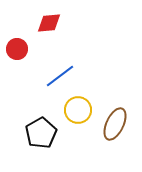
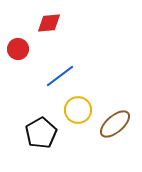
red circle: moved 1 px right
brown ellipse: rotated 24 degrees clockwise
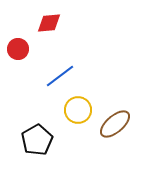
black pentagon: moved 4 px left, 7 px down
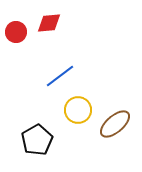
red circle: moved 2 px left, 17 px up
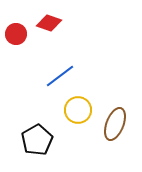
red diamond: rotated 25 degrees clockwise
red circle: moved 2 px down
brown ellipse: rotated 28 degrees counterclockwise
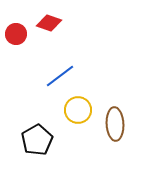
brown ellipse: rotated 24 degrees counterclockwise
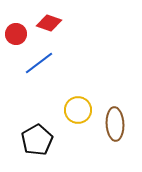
blue line: moved 21 px left, 13 px up
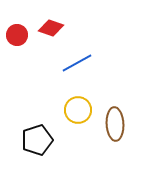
red diamond: moved 2 px right, 5 px down
red circle: moved 1 px right, 1 px down
blue line: moved 38 px right; rotated 8 degrees clockwise
black pentagon: rotated 12 degrees clockwise
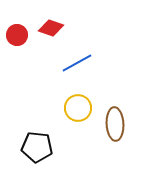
yellow circle: moved 2 px up
black pentagon: moved 7 px down; rotated 24 degrees clockwise
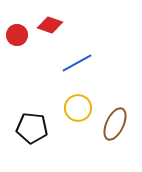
red diamond: moved 1 px left, 3 px up
brown ellipse: rotated 28 degrees clockwise
black pentagon: moved 5 px left, 19 px up
